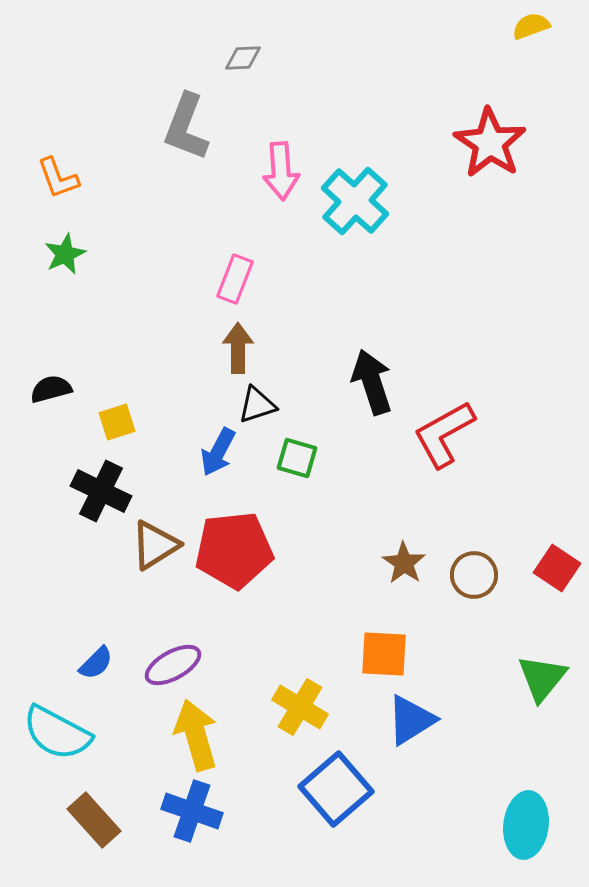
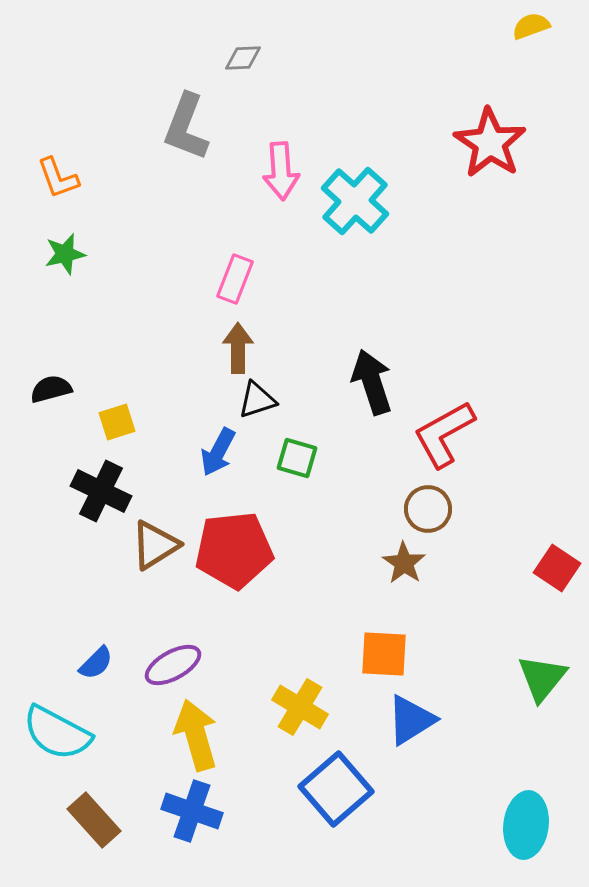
green star: rotated 12 degrees clockwise
black triangle: moved 5 px up
brown circle: moved 46 px left, 66 px up
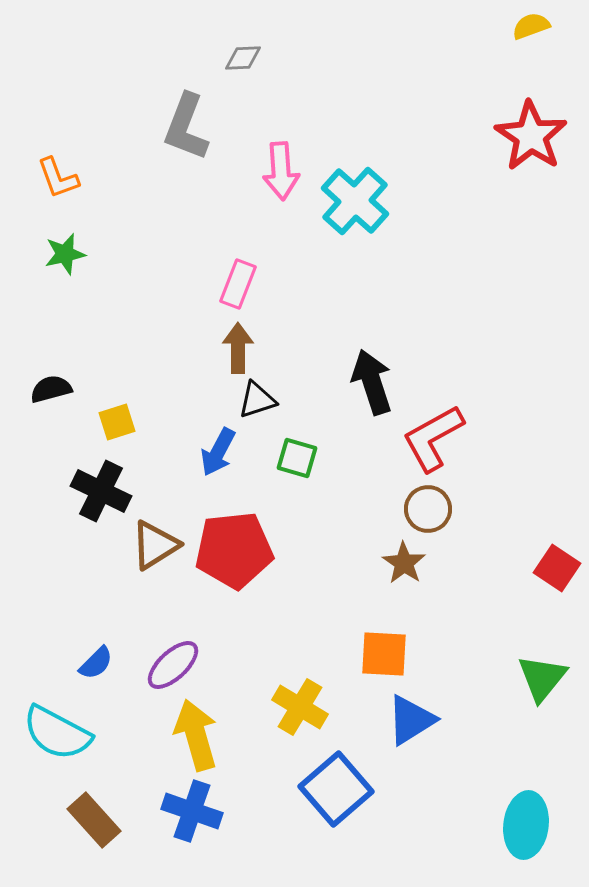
red star: moved 41 px right, 7 px up
pink rectangle: moved 3 px right, 5 px down
red L-shape: moved 11 px left, 4 px down
purple ellipse: rotated 14 degrees counterclockwise
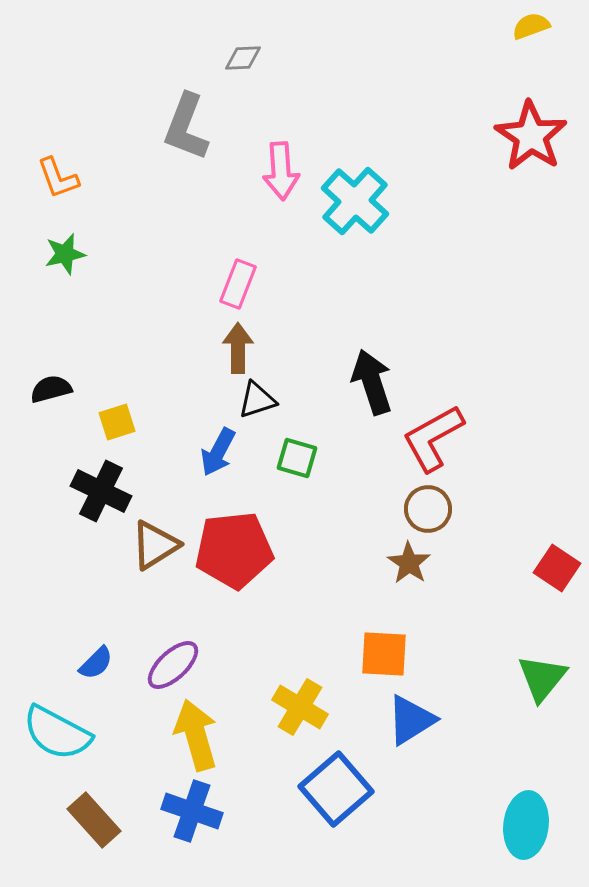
brown star: moved 5 px right
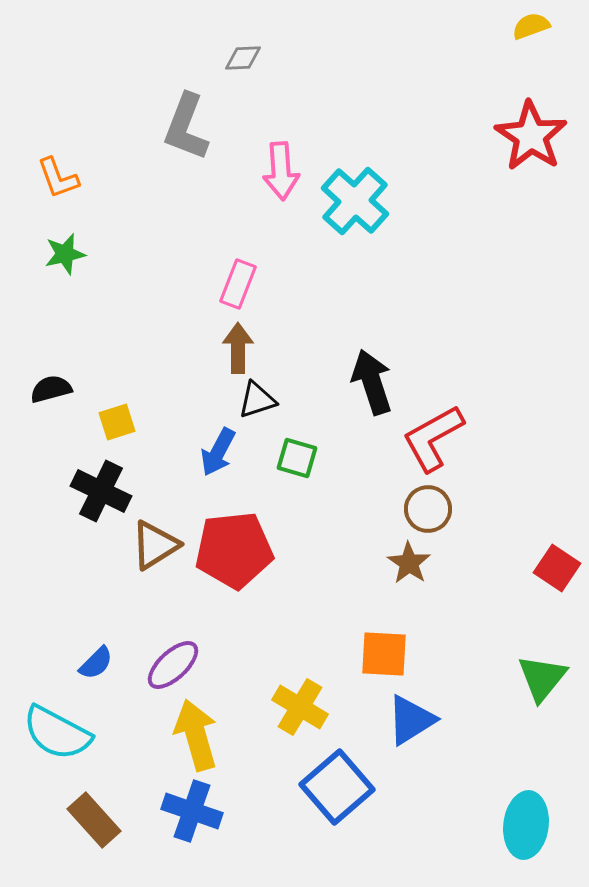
blue square: moved 1 px right, 2 px up
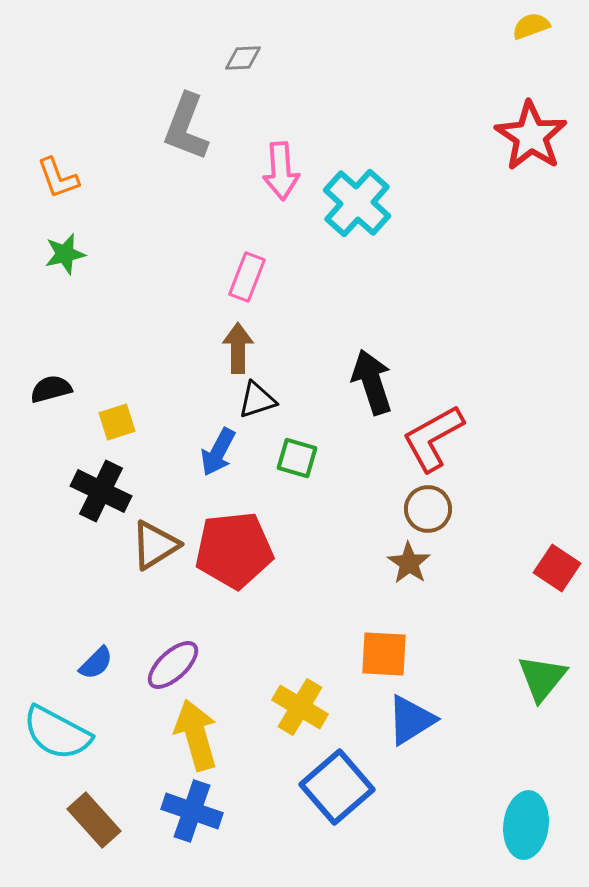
cyan cross: moved 2 px right, 2 px down
pink rectangle: moved 9 px right, 7 px up
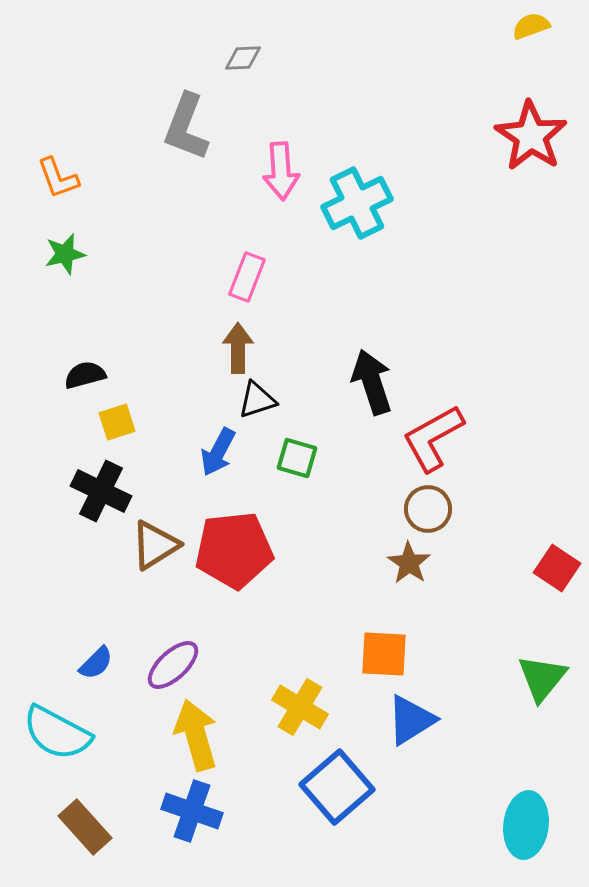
cyan cross: rotated 22 degrees clockwise
black semicircle: moved 34 px right, 14 px up
brown rectangle: moved 9 px left, 7 px down
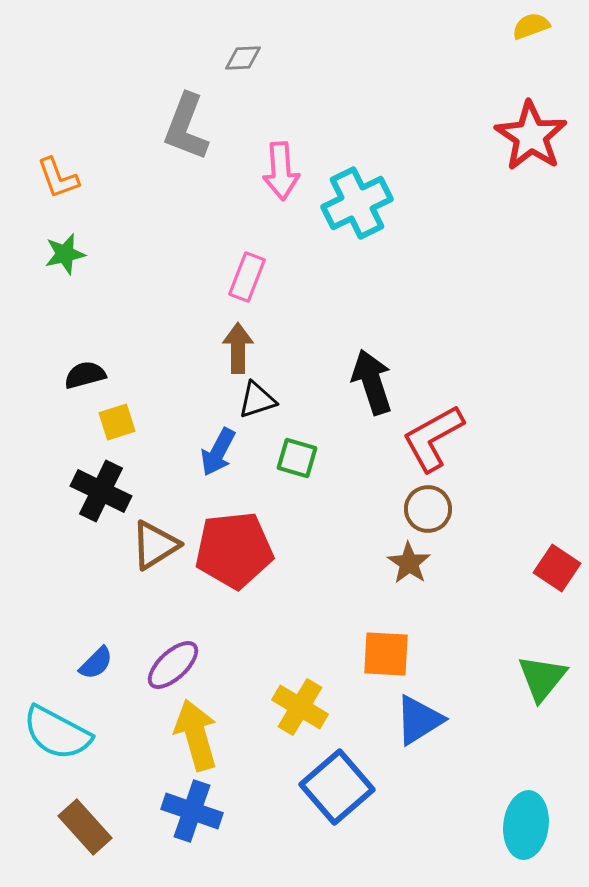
orange square: moved 2 px right
blue triangle: moved 8 px right
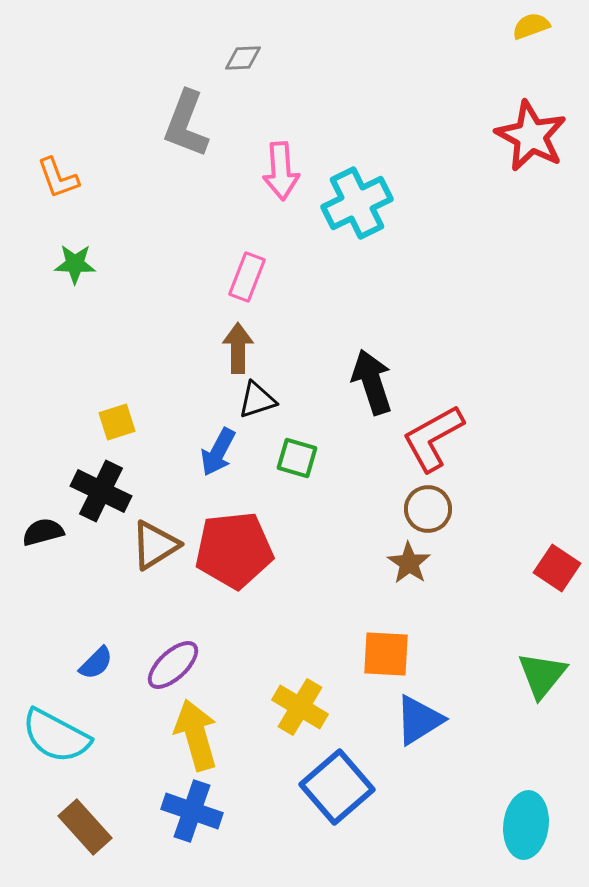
gray L-shape: moved 3 px up
red star: rotated 6 degrees counterclockwise
green star: moved 10 px right, 10 px down; rotated 15 degrees clockwise
black semicircle: moved 42 px left, 157 px down
green triangle: moved 3 px up
cyan semicircle: moved 1 px left, 3 px down
